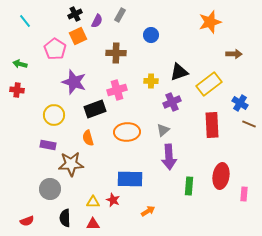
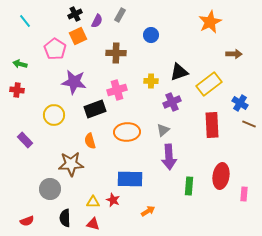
orange star: rotated 10 degrees counterclockwise
purple star: rotated 10 degrees counterclockwise
orange semicircle: moved 2 px right, 3 px down
purple rectangle: moved 23 px left, 5 px up; rotated 35 degrees clockwise
red triangle: rotated 16 degrees clockwise
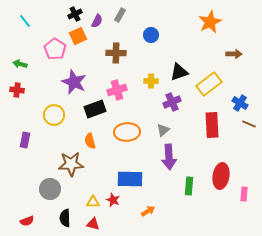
purple star: rotated 15 degrees clockwise
purple rectangle: rotated 56 degrees clockwise
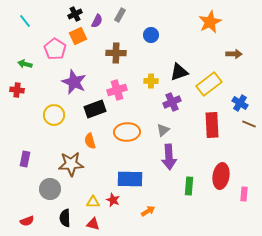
green arrow: moved 5 px right
purple rectangle: moved 19 px down
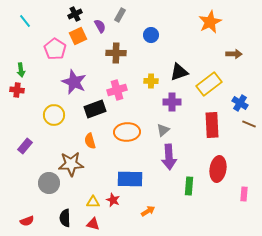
purple semicircle: moved 3 px right, 5 px down; rotated 56 degrees counterclockwise
green arrow: moved 4 px left, 6 px down; rotated 112 degrees counterclockwise
purple cross: rotated 24 degrees clockwise
purple rectangle: moved 13 px up; rotated 28 degrees clockwise
red ellipse: moved 3 px left, 7 px up
gray circle: moved 1 px left, 6 px up
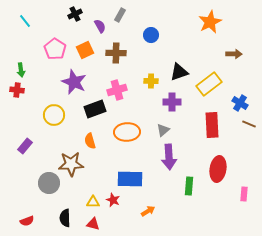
orange square: moved 7 px right, 14 px down
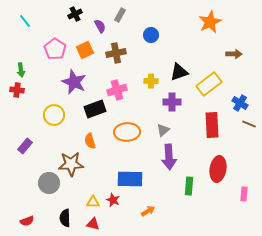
brown cross: rotated 12 degrees counterclockwise
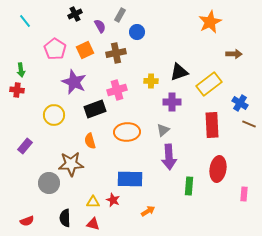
blue circle: moved 14 px left, 3 px up
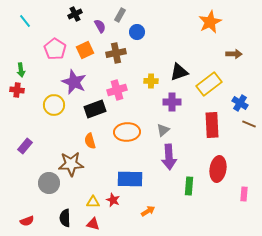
yellow circle: moved 10 px up
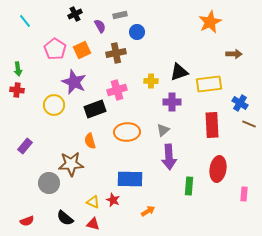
gray rectangle: rotated 48 degrees clockwise
orange square: moved 3 px left
green arrow: moved 3 px left, 1 px up
yellow rectangle: rotated 30 degrees clockwise
yellow triangle: rotated 24 degrees clockwise
black semicircle: rotated 48 degrees counterclockwise
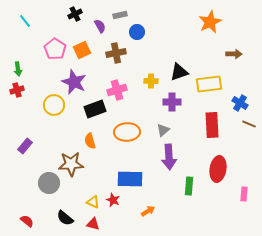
red cross: rotated 24 degrees counterclockwise
red semicircle: rotated 120 degrees counterclockwise
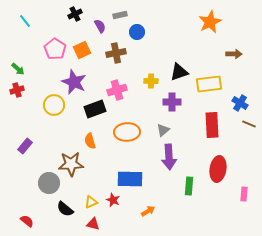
green arrow: rotated 40 degrees counterclockwise
yellow triangle: moved 2 px left; rotated 48 degrees counterclockwise
black semicircle: moved 9 px up
